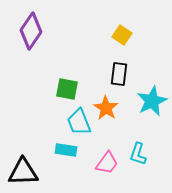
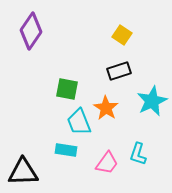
black rectangle: moved 3 px up; rotated 65 degrees clockwise
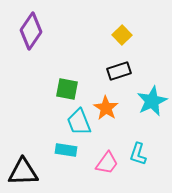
yellow square: rotated 12 degrees clockwise
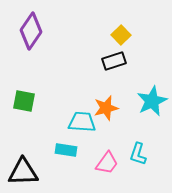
yellow square: moved 1 px left
black rectangle: moved 5 px left, 10 px up
green square: moved 43 px left, 12 px down
orange star: rotated 25 degrees clockwise
cyan trapezoid: moved 3 px right; rotated 116 degrees clockwise
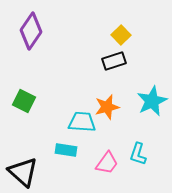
green square: rotated 15 degrees clockwise
orange star: moved 1 px right, 1 px up
black triangle: rotated 44 degrees clockwise
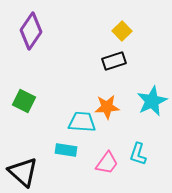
yellow square: moved 1 px right, 4 px up
orange star: rotated 10 degrees clockwise
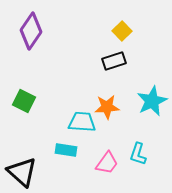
black triangle: moved 1 px left
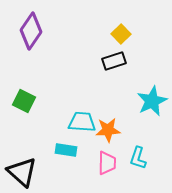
yellow square: moved 1 px left, 3 px down
orange star: moved 1 px right, 23 px down
cyan L-shape: moved 4 px down
pink trapezoid: rotated 35 degrees counterclockwise
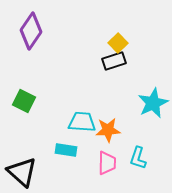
yellow square: moved 3 px left, 9 px down
cyan star: moved 1 px right, 2 px down
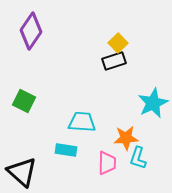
orange star: moved 18 px right, 8 px down
